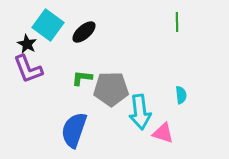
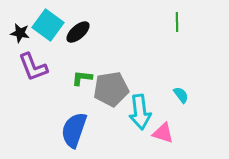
black ellipse: moved 6 px left
black star: moved 7 px left, 11 px up; rotated 18 degrees counterclockwise
purple L-shape: moved 5 px right, 2 px up
gray pentagon: rotated 8 degrees counterclockwise
cyan semicircle: rotated 30 degrees counterclockwise
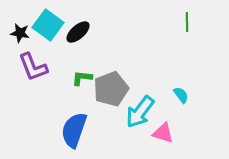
green line: moved 10 px right
gray pentagon: rotated 12 degrees counterclockwise
cyan arrow: rotated 44 degrees clockwise
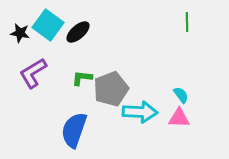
purple L-shape: moved 6 px down; rotated 80 degrees clockwise
cyan arrow: rotated 124 degrees counterclockwise
pink triangle: moved 16 px right, 15 px up; rotated 15 degrees counterclockwise
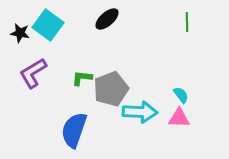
black ellipse: moved 29 px right, 13 px up
